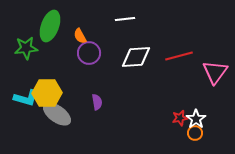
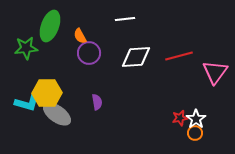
cyan L-shape: moved 1 px right, 5 px down
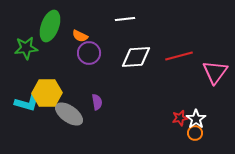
orange semicircle: rotated 35 degrees counterclockwise
gray ellipse: moved 12 px right
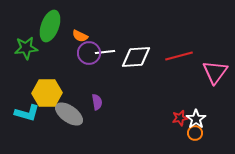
white line: moved 20 px left, 33 px down
cyan L-shape: moved 10 px down
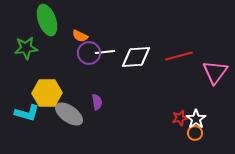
green ellipse: moved 3 px left, 6 px up; rotated 40 degrees counterclockwise
